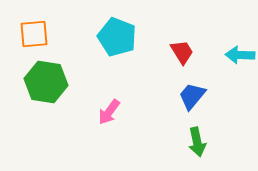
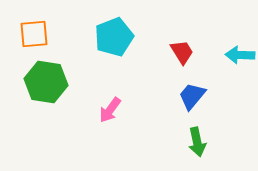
cyan pentagon: moved 3 px left; rotated 30 degrees clockwise
pink arrow: moved 1 px right, 2 px up
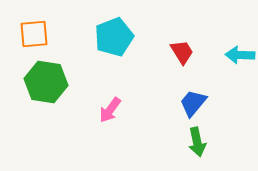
blue trapezoid: moved 1 px right, 7 px down
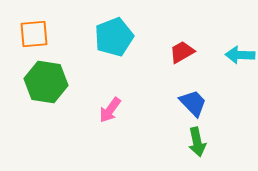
red trapezoid: rotated 88 degrees counterclockwise
blue trapezoid: rotated 96 degrees clockwise
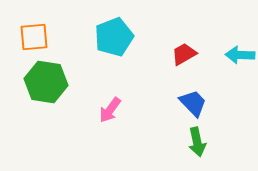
orange square: moved 3 px down
red trapezoid: moved 2 px right, 2 px down
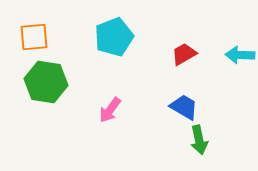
blue trapezoid: moved 9 px left, 4 px down; rotated 16 degrees counterclockwise
green arrow: moved 2 px right, 2 px up
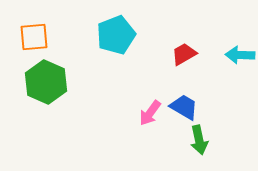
cyan pentagon: moved 2 px right, 2 px up
green hexagon: rotated 15 degrees clockwise
pink arrow: moved 40 px right, 3 px down
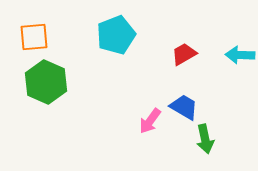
pink arrow: moved 8 px down
green arrow: moved 6 px right, 1 px up
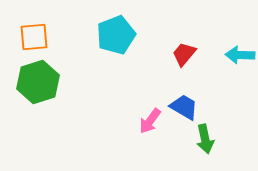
red trapezoid: rotated 20 degrees counterclockwise
green hexagon: moved 8 px left; rotated 18 degrees clockwise
